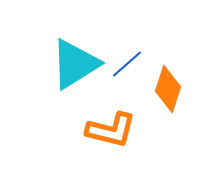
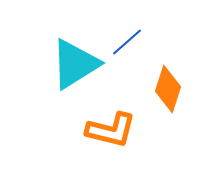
blue line: moved 22 px up
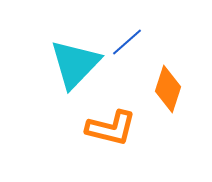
cyan triangle: rotated 14 degrees counterclockwise
orange L-shape: moved 2 px up
